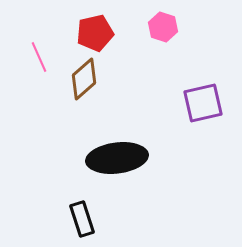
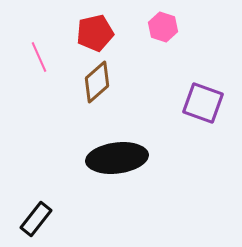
brown diamond: moved 13 px right, 3 px down
purple square: rotated 33 degrees clockwise
black rectangle: moved 46 px left; rotated 56 degrees clockwise
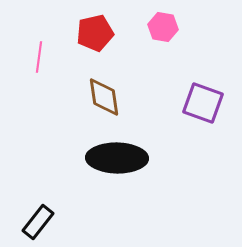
pink hexagon: rotated 8 degrees counterclockwise
pink line: rotated 32 degrees clockwise
brown diamond: moved 7 px right, 15 px down; rotated 57 degrees counterclockwise
black ellipse: rotated 8 degrees clockwise
black rectangle: moved 2 px right, 3 px down
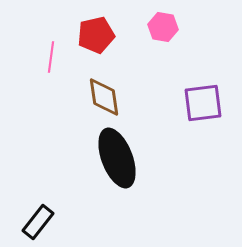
red pentagon: moved 1 px right, 2 px down
pink line: moved 12 px right
purple square: rotated 27 degrees counterclockwise
black ellipse: rotated 68 degrees clockwise
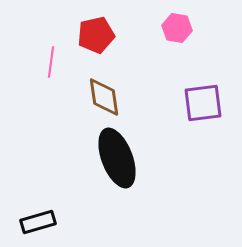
pink hexagon: moved 14 px right, 1 px down
pink line: moved 5 px down
black rectangle: rotated 36 degrees clockwise
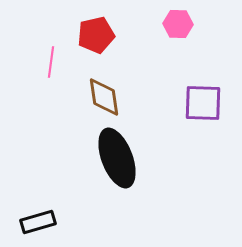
pink hexagon: moved 1 px right, 4 px up; rotated 8 degrees counterclockwise
purple square: rotated 9 degrees clockwise
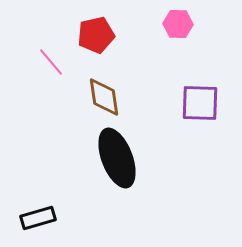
pink line: rotated 48 degrees counterclockwise
purple square: moved 3 px left
black rectangle: moved 4 px up
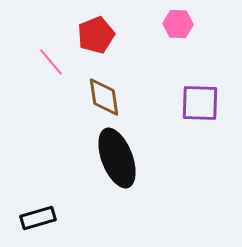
red pentagon: rotated 9 degrees counterclockwise
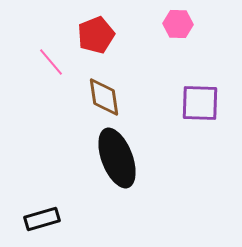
black rectangle: moved 4 px right, 1 px down
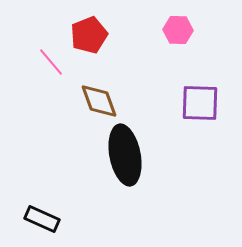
pink hexagon: moved 6 px down
red pentagon: moved 7 px left
brown diamond: moved 5 px left, 4 px down; rotated 12 degrees counterclockwise
black ellipse: moved 8 px right, 3 px up; rotated 10 degrees clockwise
black rectangle: rotated 40 degrees clockwise
